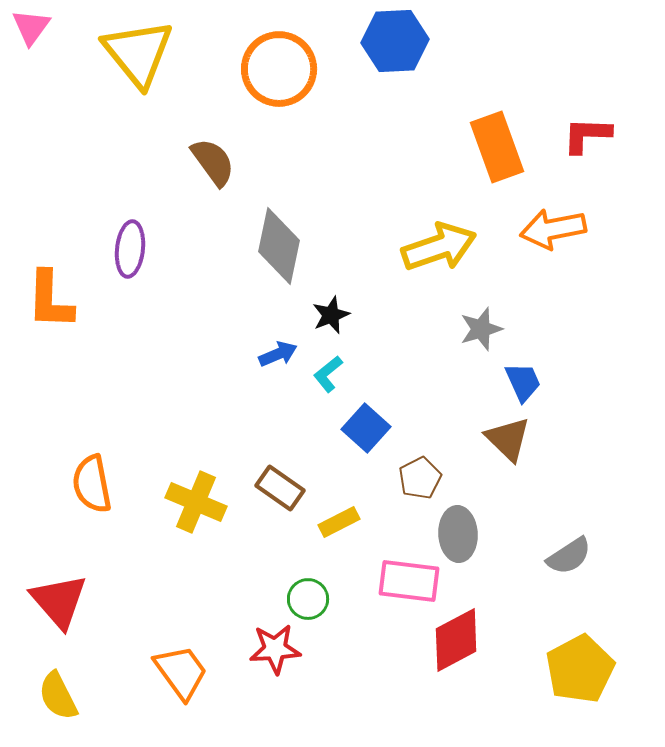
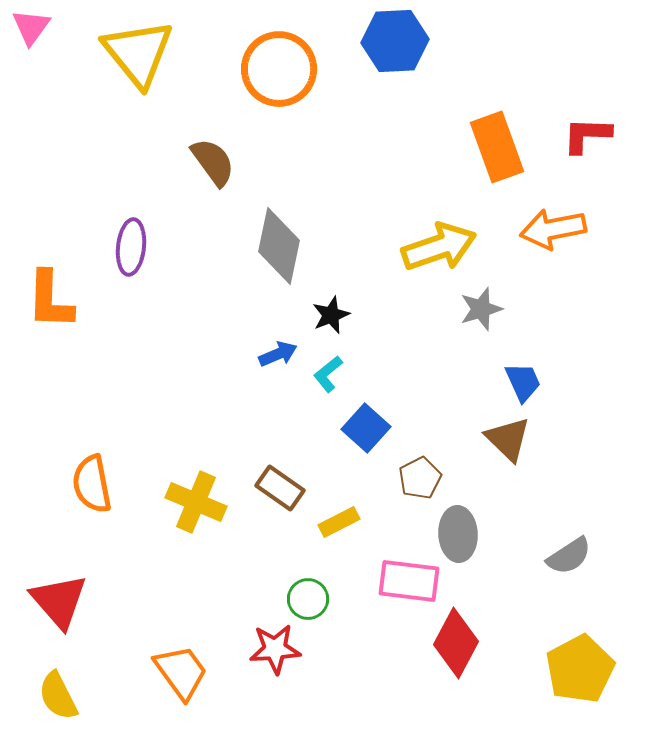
purple ellipse: moved 1 px right, 2 px up
gray star: moved 20 px up
red diamond: moved 3 px down; rotated 34 degrees counterclockwise
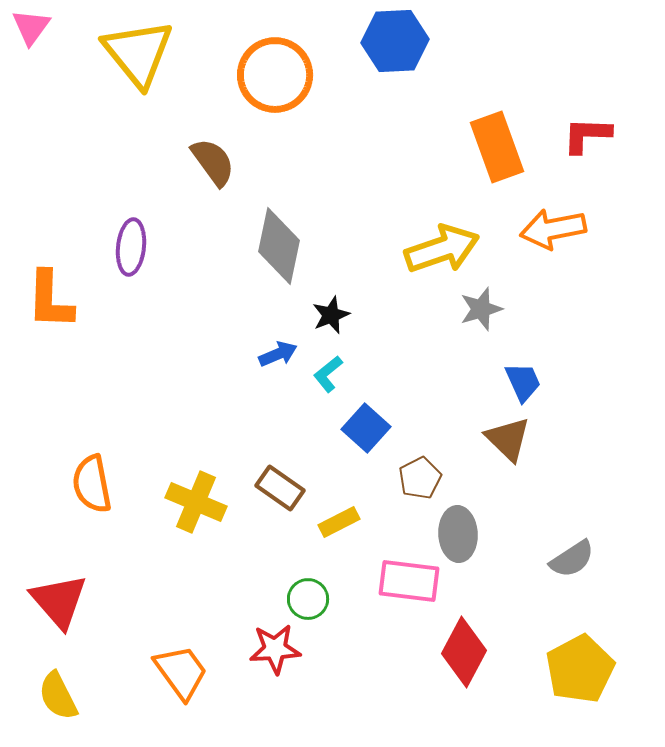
orange circle: moved 4 px left, 6 px down
yellow arrow: moved 3 px right, 2 px down
gray semicircle: moved 3 px right, 3 px down
red diamond: moved 8 px right, 9 px down
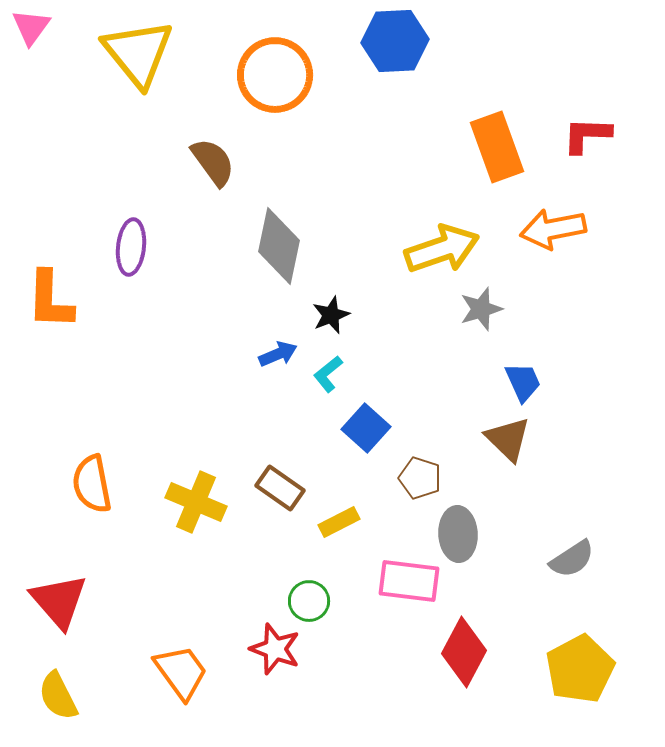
brown pentagon: rotated 27 degrees counterclockwise
green circle: moved 1 px right, 2 px down
red star: rotated 24 degrees clockwise
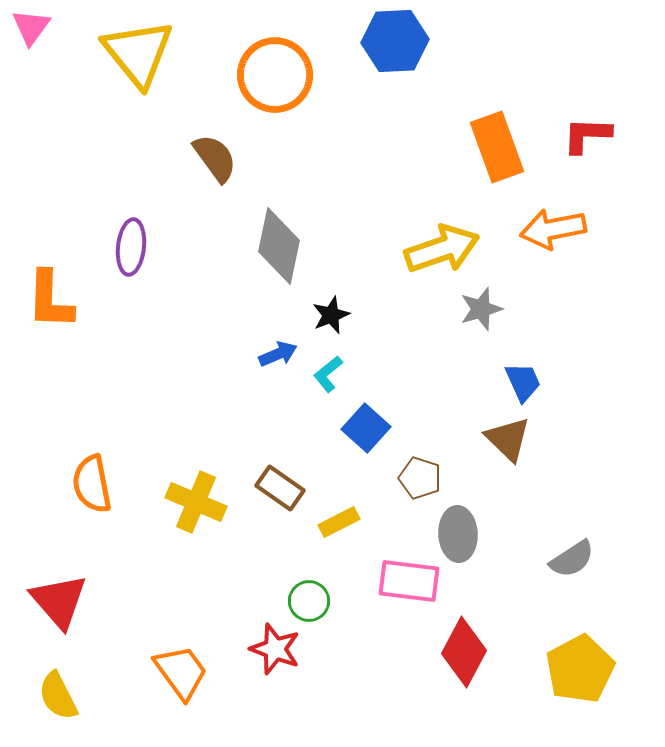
brown semicircle: moved 2 px right, 4 px up
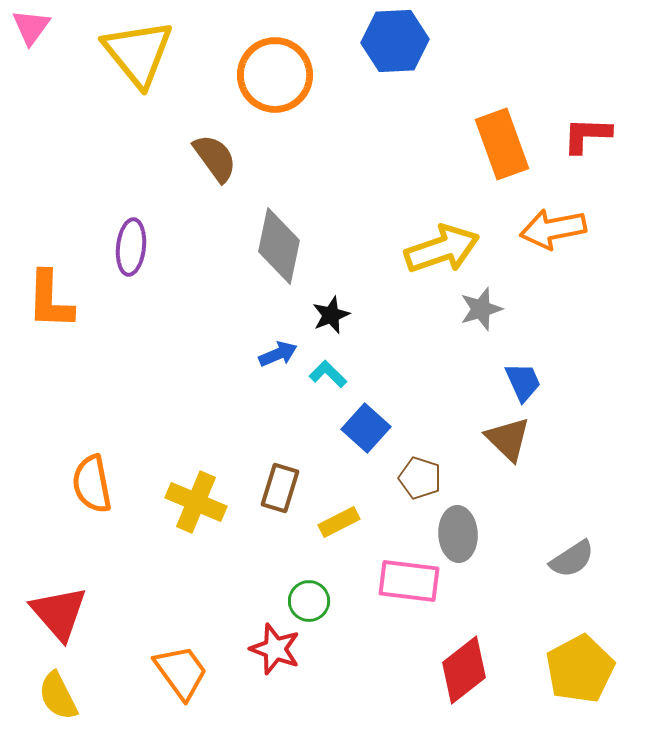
orange rectangle: moved 5 px right, 3 px up
cyan L-shape: rotated 84 degrees clockwise
brown rectangle: rotated 72 degrees clockwise
red triangle: moved 12 px down
red diamond: moved 18 px down; rotated 24 degrees clockwise
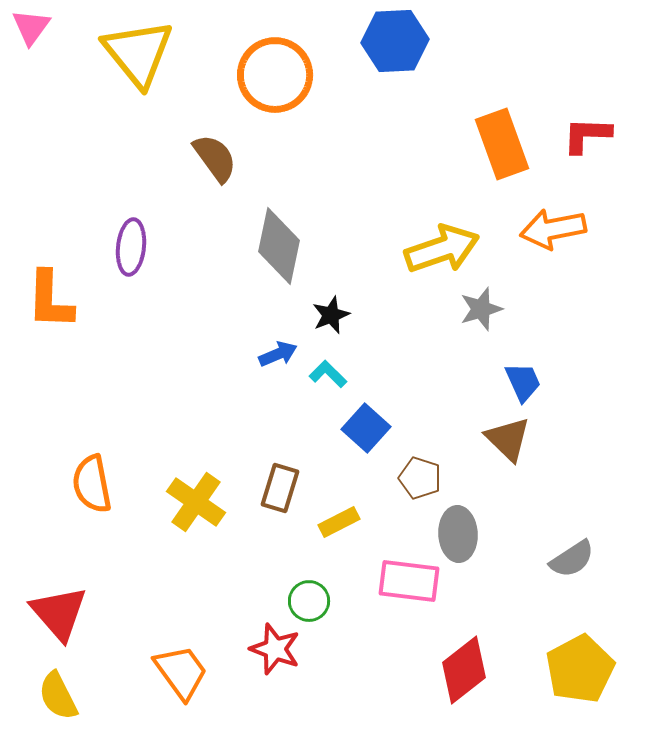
yellow cross: rotated 12 degrees clockwise
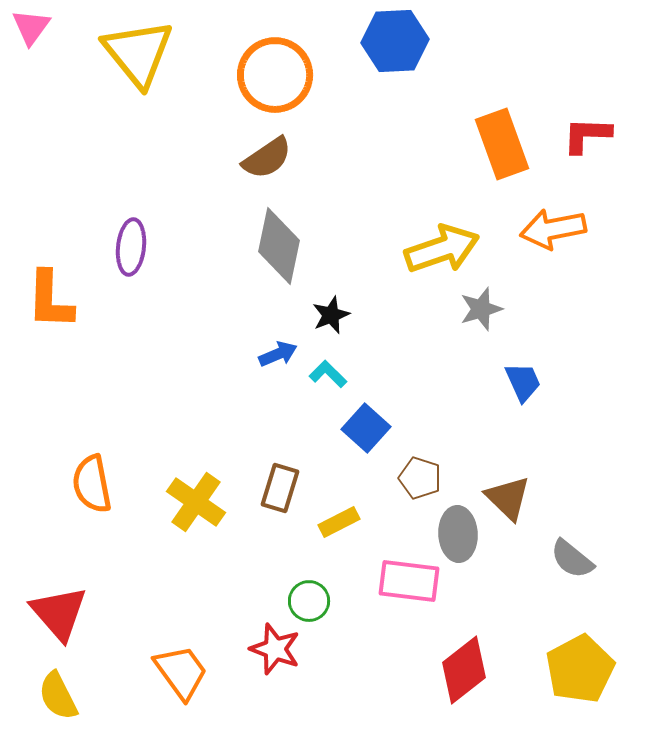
brown semicircle: moved 52 px right; rotated 92 degrees clockwise
brown triangle: moved 59 px down
gray semicircle: rotated 72 degrees clockwise
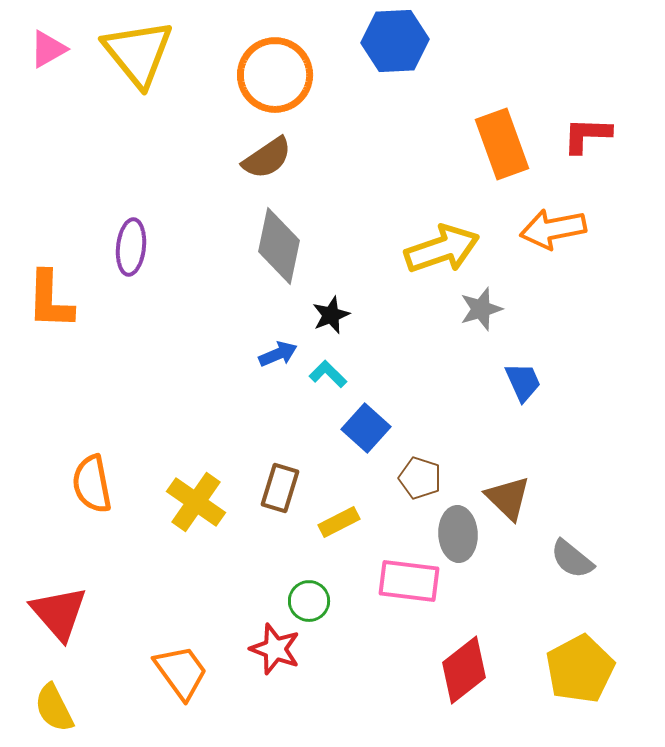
pink triangle: moved 17 px right, 22 px down; rotated 24 degrees clockwise
yellow semicircle: moved 4 px left, 12 px down
